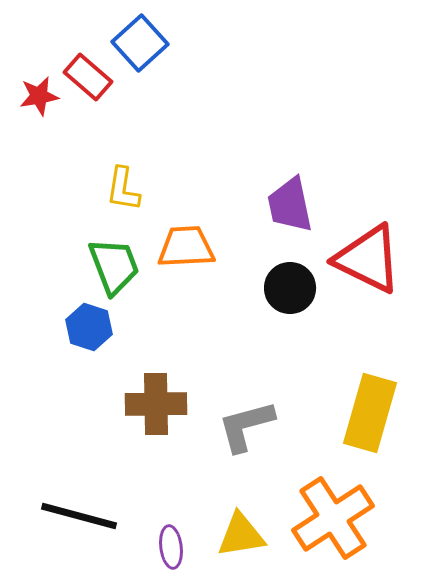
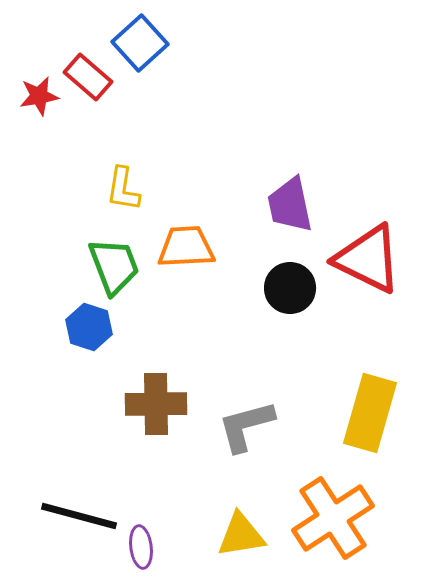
purple ellipse: moved 30 px left
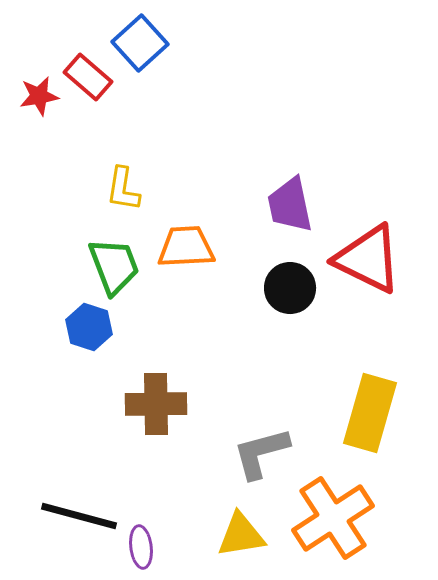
gray L-shape: moved 15 px right, 27 px down
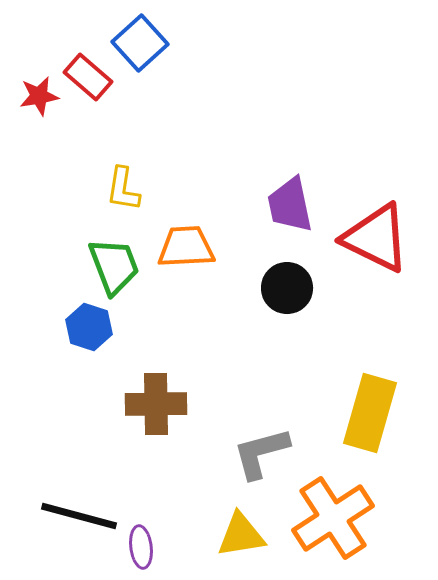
red triangle: moved 8 px right, 21 px up
black circle: moved 3 px left
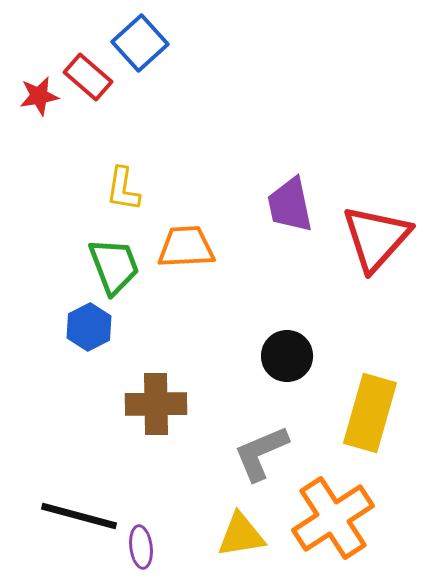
red triangle: rotated 46 degrees clockwise
black circle: moved 68 px down
blue hexagon: rotated 15 degrees clockwise
gray L-shape: rotated 8 degrees counterclockwise
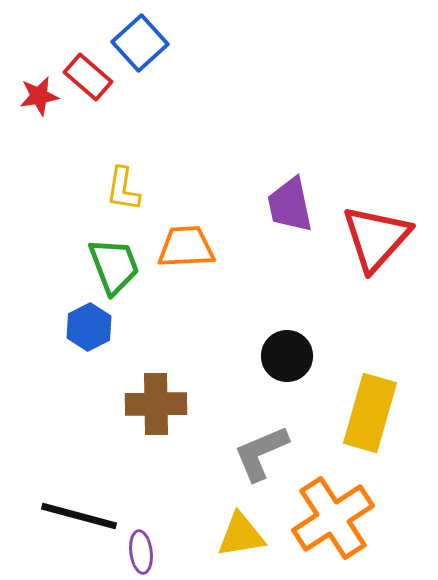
purple ellipse: moved 5 px down
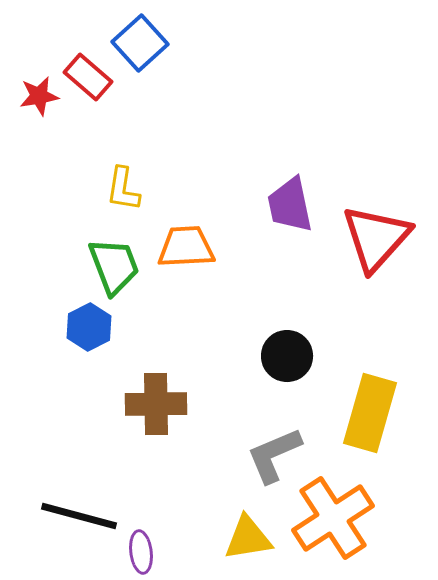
gray L-shape: moved 13 px right, 2 px down
yellow triangle: moved 7 px right, 3 px down
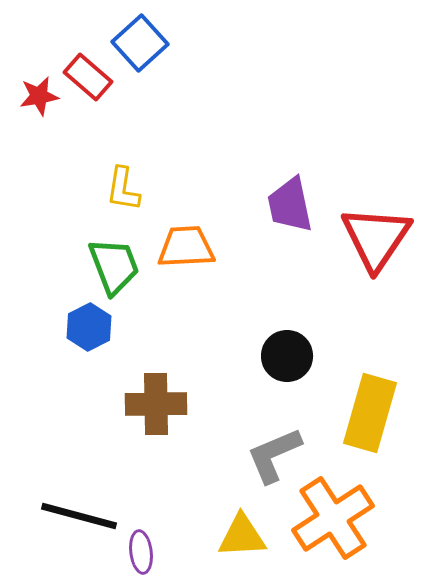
red triangle: rotated 8 degrees counterclockwise
yellow triangle: moved 6 px left, 2 px up; rotated 6 degrees clockwise
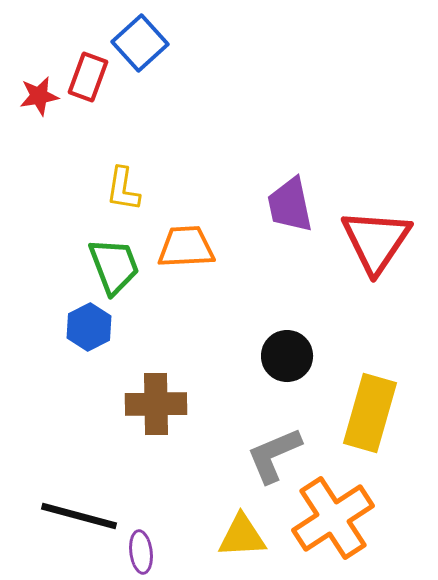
red rectangle: rotated 69 degrees clockwise
red triangle: moved 3 px down
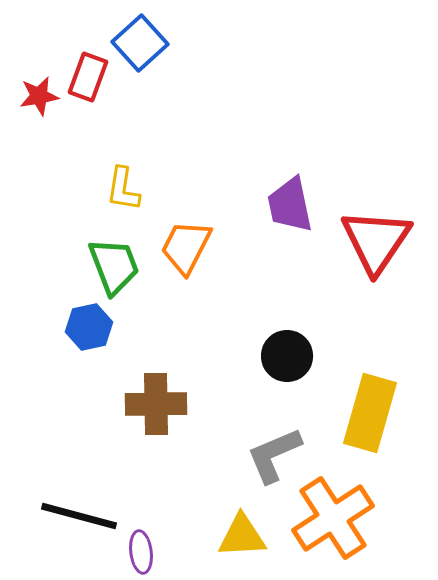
orange trapezoid: rotated 60 degrees counterclockwise
blue hexagon: rotated 15 degrees clockwise
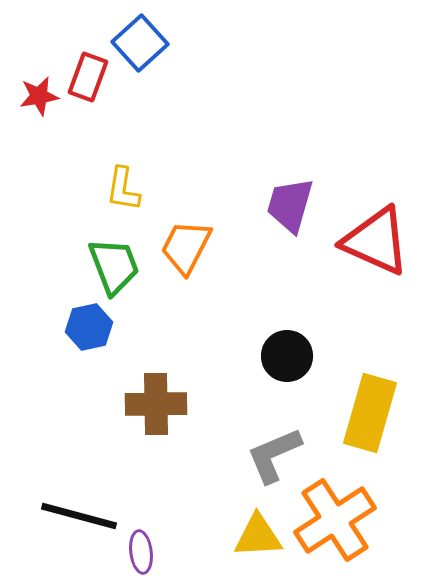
purple trapezoid: rotated 28 degrees clockwise
red triangle: rotated 40 degrees counterclockwise
orange cross: moved 2 px right, 2 px down
yellow triangle: moved 16 px right
